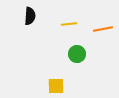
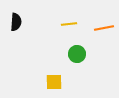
black semicircle: moved 14 px left, 6 px down
orange line: moved 1 px right, 1 px up
yellow square: moved 2 px left, 4 px up
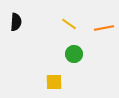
yellow line: rotated 42 degrees clockwise
green circle: moved 3 px left
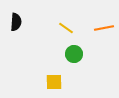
yellow line: moved 3 px left, 4 px down
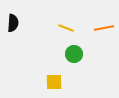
black semicircle: moved 3 px left, 1 px down
yellow line: rotated 14 degrees counterclockwise
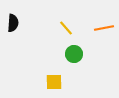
yellow line: rotated 28 degrees clockwise
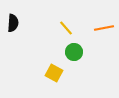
green circle: moved 2 px up
yellow square: moved 9 px up; rotated 30 degrees clockwise
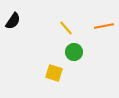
black semicircle: moved 2 px up; rotated 30 degrees clockwise
orange line: moved 2 px up
yellow square: rotated 12 degrees counterclockwise
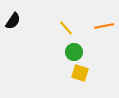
yellow square: moved 26 px right
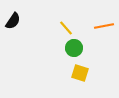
green circle: moved 4 px up
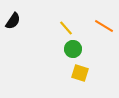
orange line: rotated 42 degrees clockwise
green circle: moved 1 px left, 1 px down
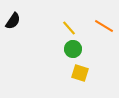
yellow line: moved 3 px right
